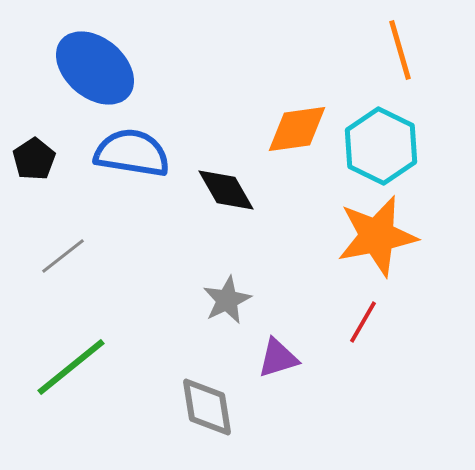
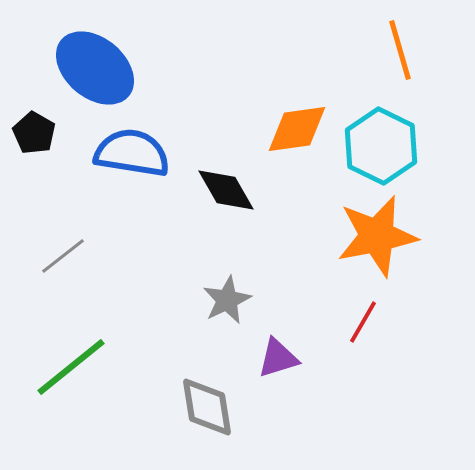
black pentagon: moved 26 px up; rotated 9 degrees counterclockwise
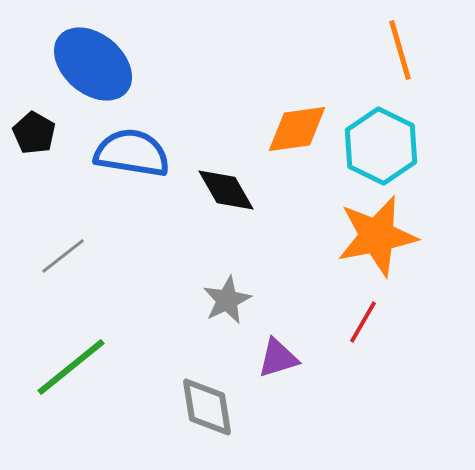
blue ellipse: moved 2 px left, 4 px up
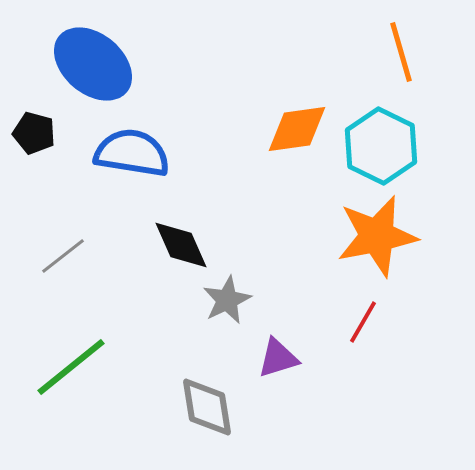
orange line: moved 1 px right, 2 px down
black pentagon: rotated 15 degrees counterclockwise
black diamond: moved 45 px left, 55 px down; rotated 6 degrees clockwise
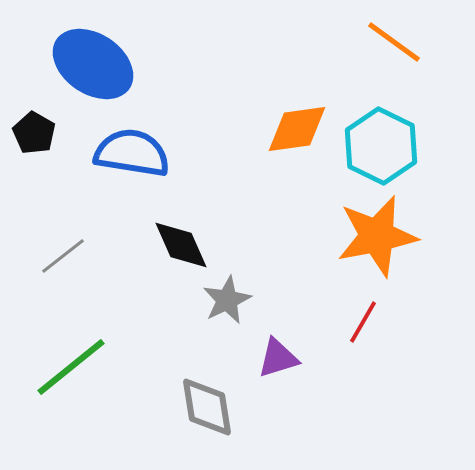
orange line: moved 7 px left, 10 px up; rotated 38 degrees counterclockwise
blue ellipse: rotated 6 degrees counterclockwise
black pentagon: rotated 15 degrees clockwise
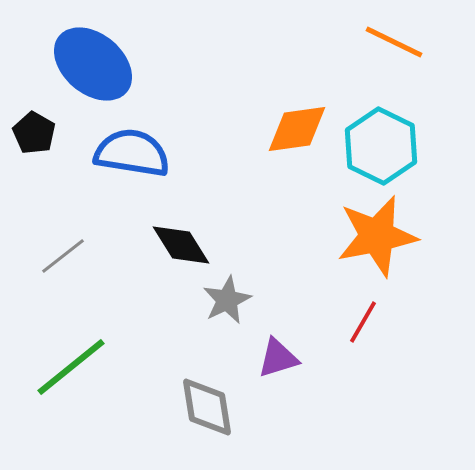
orange line: rotated 10 degrees counterclockwise
blue ellipse: rotated 6 degrees clockwise
black diamond: rotated 8 degrees counterclockwise
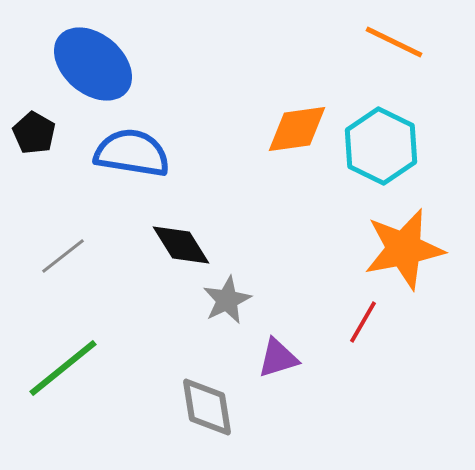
orange star: moved 27 px right, 13 px down
green line: moved 8 px left, 1 px down
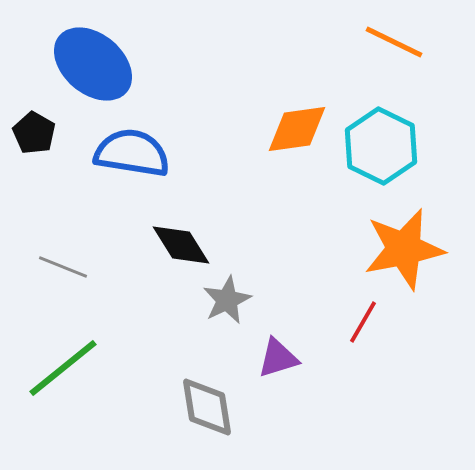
gray line: moved 11 px down; rotated 60 degrees clockwise
